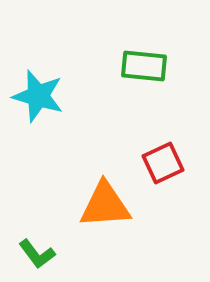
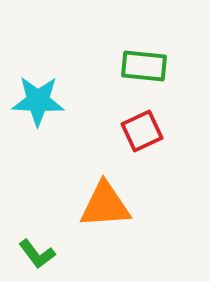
cyan star: moved 5 px down; rotated 14 degrees counterclockwise
red square: moved 21 px left, 32 px up
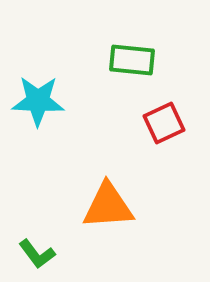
green rectangle: moved 12 px left, 6 px up
red square: moved 22 px right, 8 px up
orange triangle: moved 3 px right, 1 px down
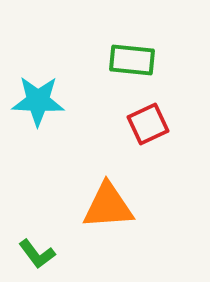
red square: moved 16 px left, 1 px down
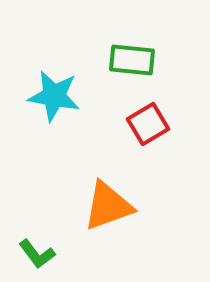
cyan star: moved 16 px right, 5 px up; rotated 8 degrees clockwise
red square: rotated 6 degrees counterclockwise
orange triangle: rotated 16 degrees counterclockwise
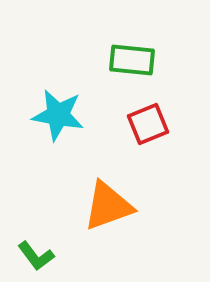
cyan star: moved 4 px right, 19 px down
red square: rotated 9 degrees clockwise
green L-shape: moved 1 px left, 2 px down
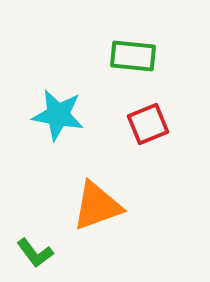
green rectangle: moved 1 px right, 4 px up
orange triangle: moved 11 px left
green L-shape: moved 1 px left, 3 px up
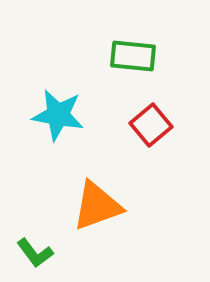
red square: moved 3 px right, 1 px down; rotated 18 degrees counterclockwise
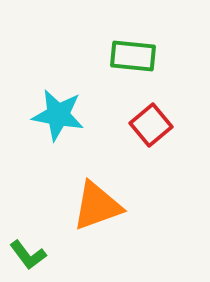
green L-shape: moved 7 px left, 2 px down
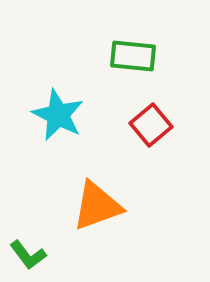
cyan star: rotated 16 degrees clockwise
